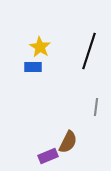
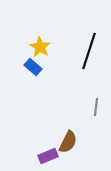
blue rectangle: rotated 42 degrees clockwise
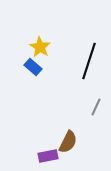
black line: moved 10 px down
gray line: rotated 18 degrees clockwise
purple rectangle: rotated 12 degrees clockwise
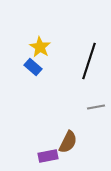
gray line: rotated 54 degrees clockwise
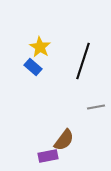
black line: moved 6 px left
brown semicircle: moved 4 px left, 2 px up; rotated 10 degrees clockwise
